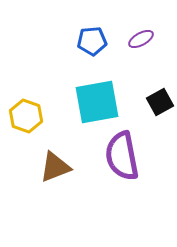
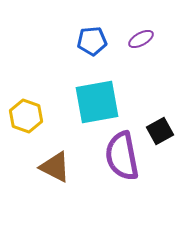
black square: moved 29 px down
brown triangle: rotated 48 degrees clockwise
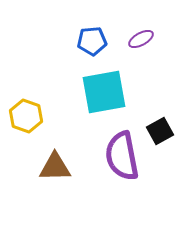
cyan square: moved 7 px right, 10 px up
brown triangle: rotated 28 degrees counterclockwise
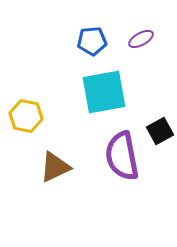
yellow hexagon: rotated 8 degrees counterclockwise
brown triangle: rotated 24 degrees counterclockwise
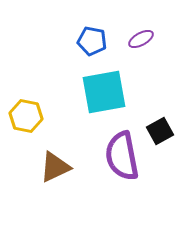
blue pentagon: rotated 16 degrees clockwise
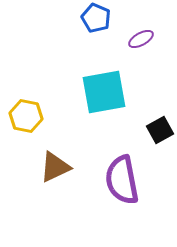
blue pentagon: moved 4 px right, 23 px up; rotated 12 degrees clockwise
black square: moved 1 px up
purple semicircle: moved 24 px down
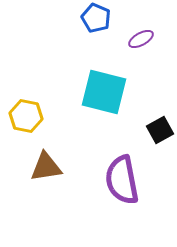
cyan square: rotated 24 degrees clockwise
brown triangle: moved 9 px left; rotated 16 degrees clockwise
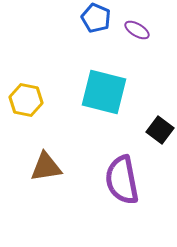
purple ellipse: moved 4 px left, 9 px up; rotated 60 degrees clockwise
yellow hexagon: moved 16 px up
black square: rotated 24 degrees counterclockwise
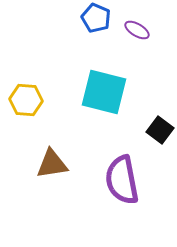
yellow hexagon: rotated 8 degrees counterclockwise
brown triangle: moved 6 px right, 3 px up
